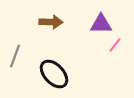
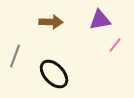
purple triangle: moved 1 px left, 4 px up; rotated 10 degrees counterclockwise
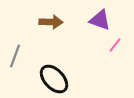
purple triangle: rotated 30 degrees clockwise
black ellipse: moved 5 px down
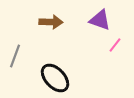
black ellipse: moved 1 px right, 1 px up
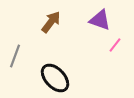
brown arrow: rotated 55 degrees counterclockwise
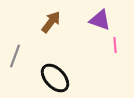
pink line: rotated 42 degrees counterclockwise
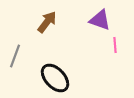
brown arrow: moved 4 px left
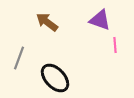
brown arrow: rotated 90 degrees counterclockwise
gray line: moved 4 px right, 2 px down
